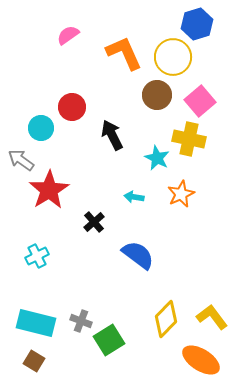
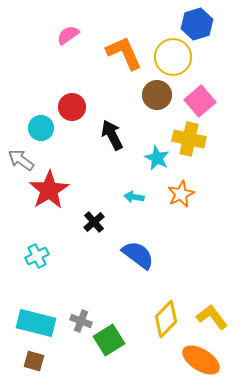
brown square: rotated 15 degrees counterclockwise
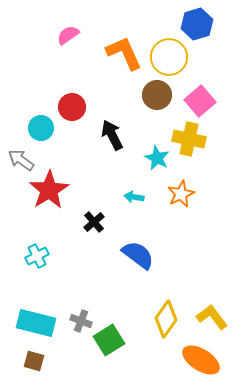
yellow circle: moved 4 px left
yellow diamond: rotated 9 degrees counterclockwise
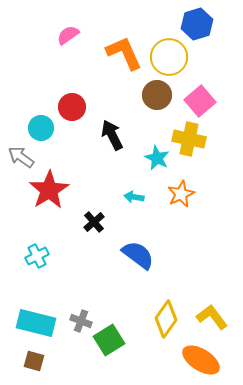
gray arrow: moved 3 px up
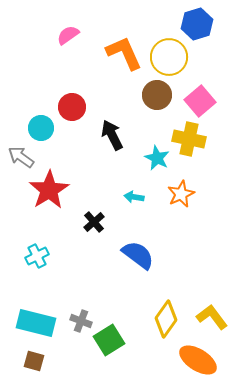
orange ellipse: moved 3 px left
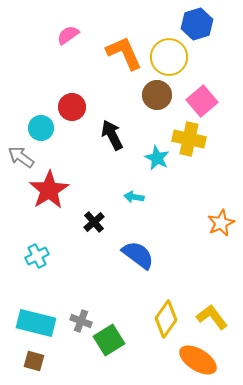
pink square: moved 2 px right
orange star: moved 40 px right, 29 px down
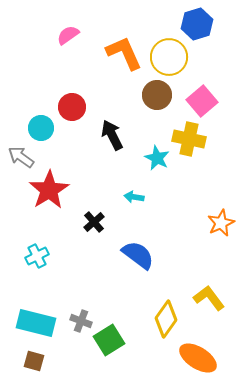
yellow L-shape: moved 3 px left, 19 px up
orange ellipse: moved 2 px up
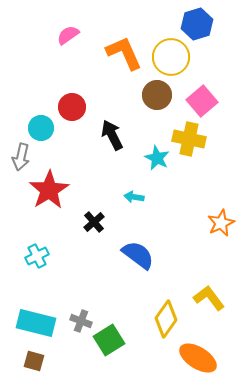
yellow circle: moved 2 px right
gray arrow: rotated 112 degrees counterclockwise
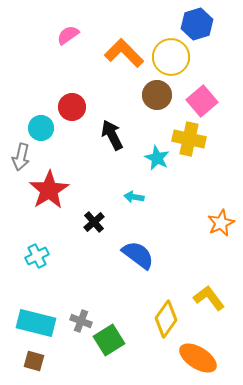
orange L-shape: rotated 21 degrees counterclockwise
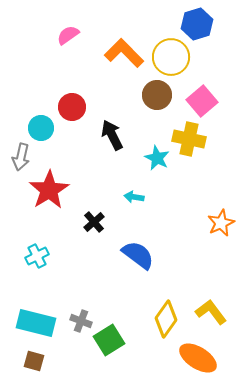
yellow L-shape: moved 2 px right, 14 px down
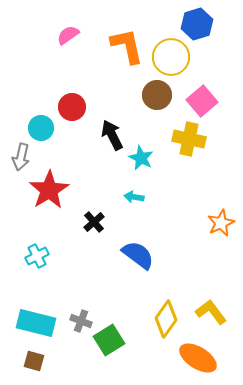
orange L-shape: moved 3 px right, 7 px up; rotated 33 degrees clockwise
cyan star: moved 16 px left
